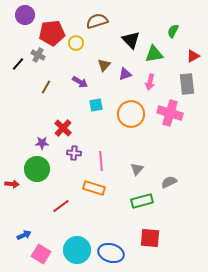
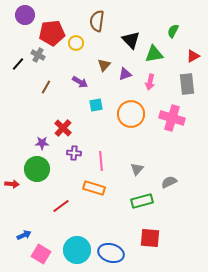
brown semicircle: rotated 65 degrees counterclockwise
pink cross: moved 2 px right, 5 px down
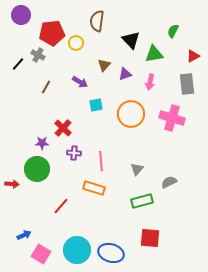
purple circle: moved 4 px left
red line: rotated 12 degrees counterclockwise
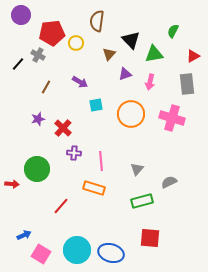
brown triangle: moved 5 px right, 11 px up
purple star: moved 4 px left, 24 px up; rotated 16 degrees counterclockwise
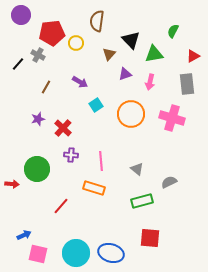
cyan square: rotated 24 degrees counterclockwise
purple cross: moved 3 px left, 2 px down
gray triangle: rotated 32 degrees counterclockwise
cyan circle: moved 1 px left, 3 px down
pink square: moved 3 px left; rotated 18 degrees counterclockwise
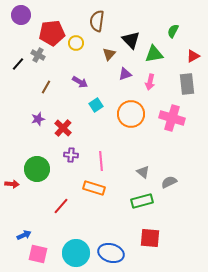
gray triangle: moved 6 px right, 3 px down
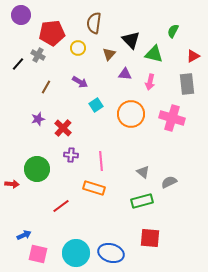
brown semicircle: moved 3 px left, 2 px down
yellow circle: moved 2 px right, 5 px down
green triangle: rotated 24 degrees clockwise
purple triangle: rotated 24 degrees clockwise
red line: rotated 12 degrees clockwise
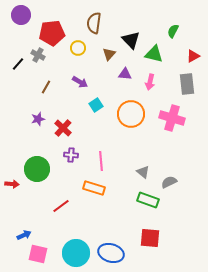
green rectangle: moved 6 px right, 1 px up; rotated 35 degrees clockwise
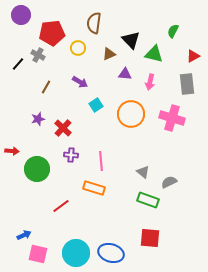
brown triangle: rotated 24 degrees clockwise
red arrow: moved 33 px up
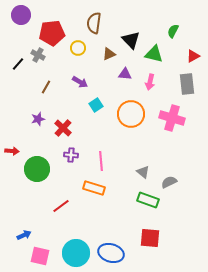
pink square: moved 2 px right, 2 px down
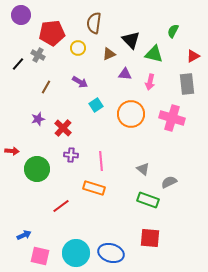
gray triangle: moved 3 px up
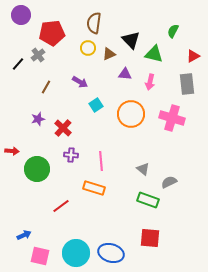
yellow circle: moved 10 px right
gray cross: rotated 24 degrees clockwise
